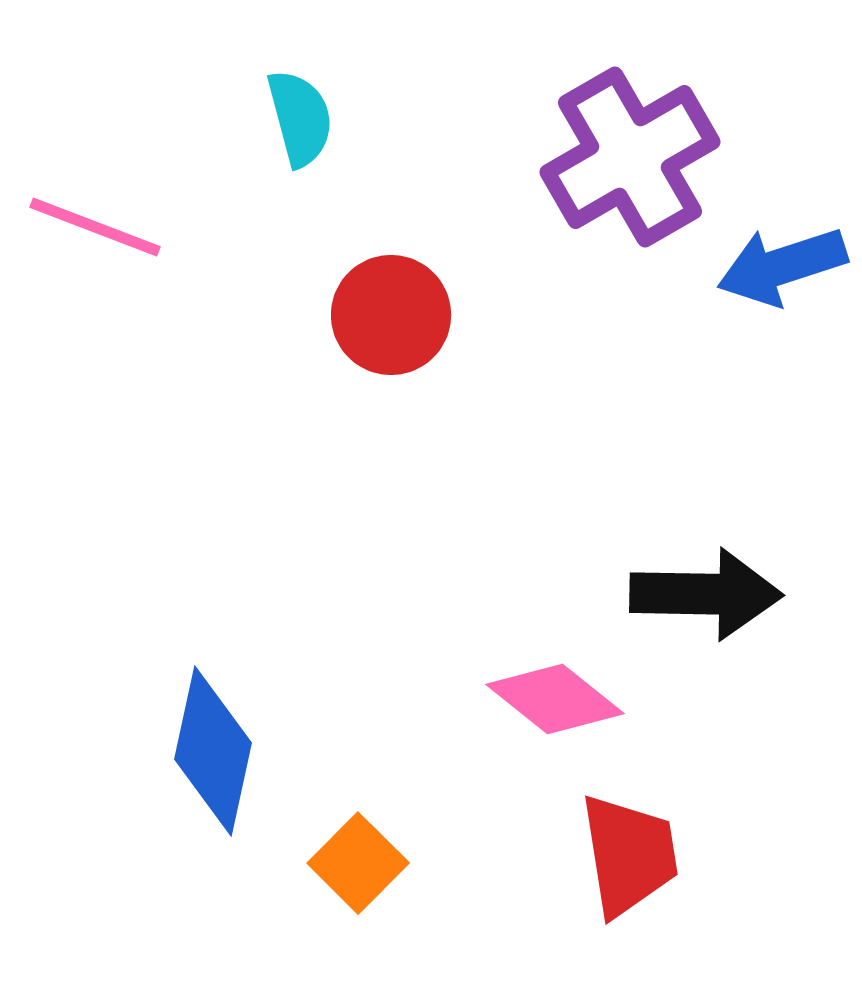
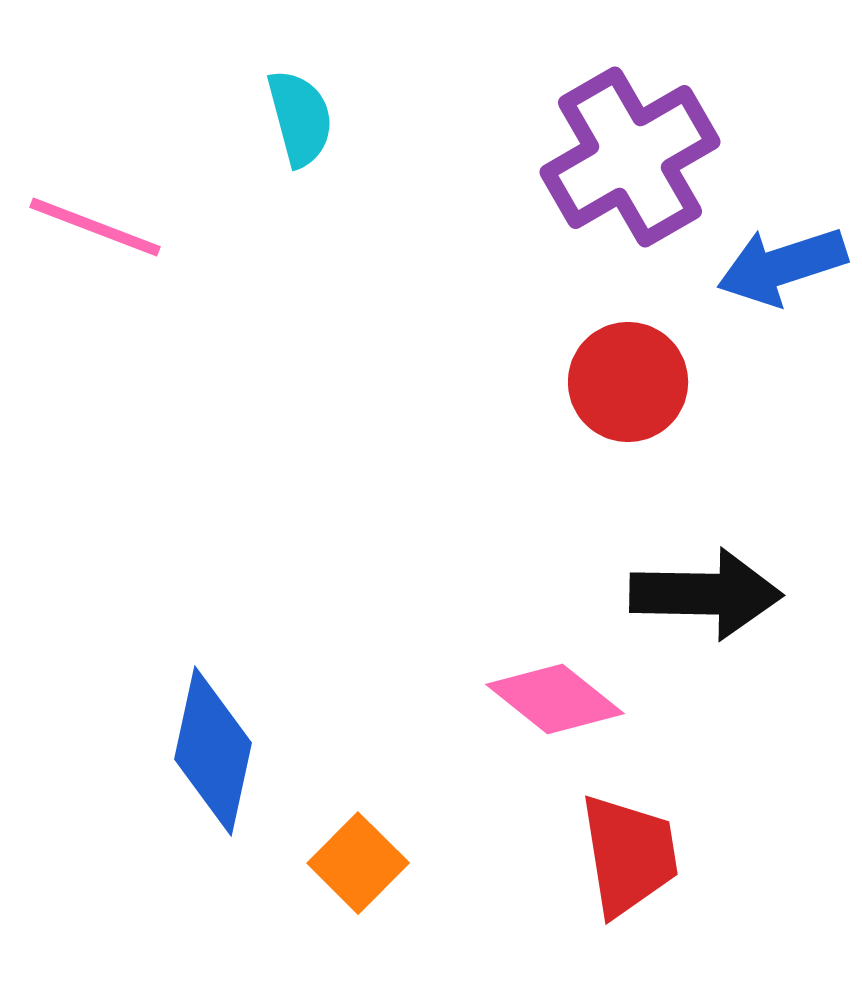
red circle: moved 237 px right, 67 px down
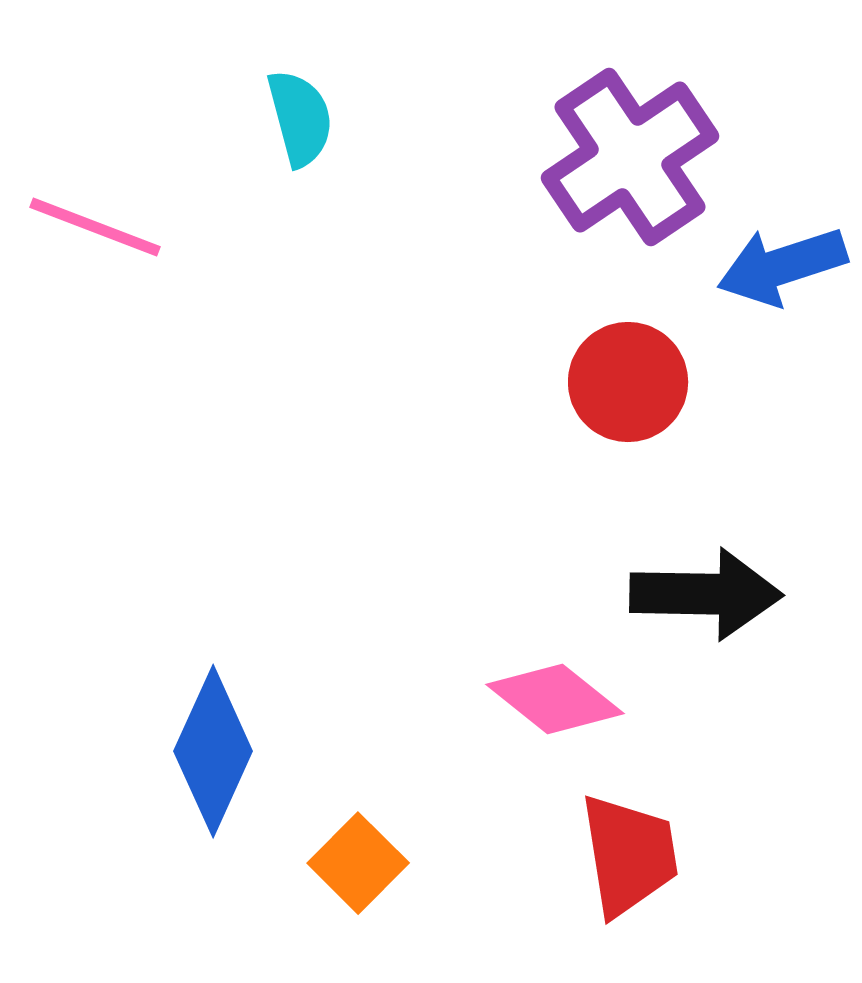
purple cross: rotated 4 degrees counterclockwise
blue diamond: rotated 12 degrees clockwise
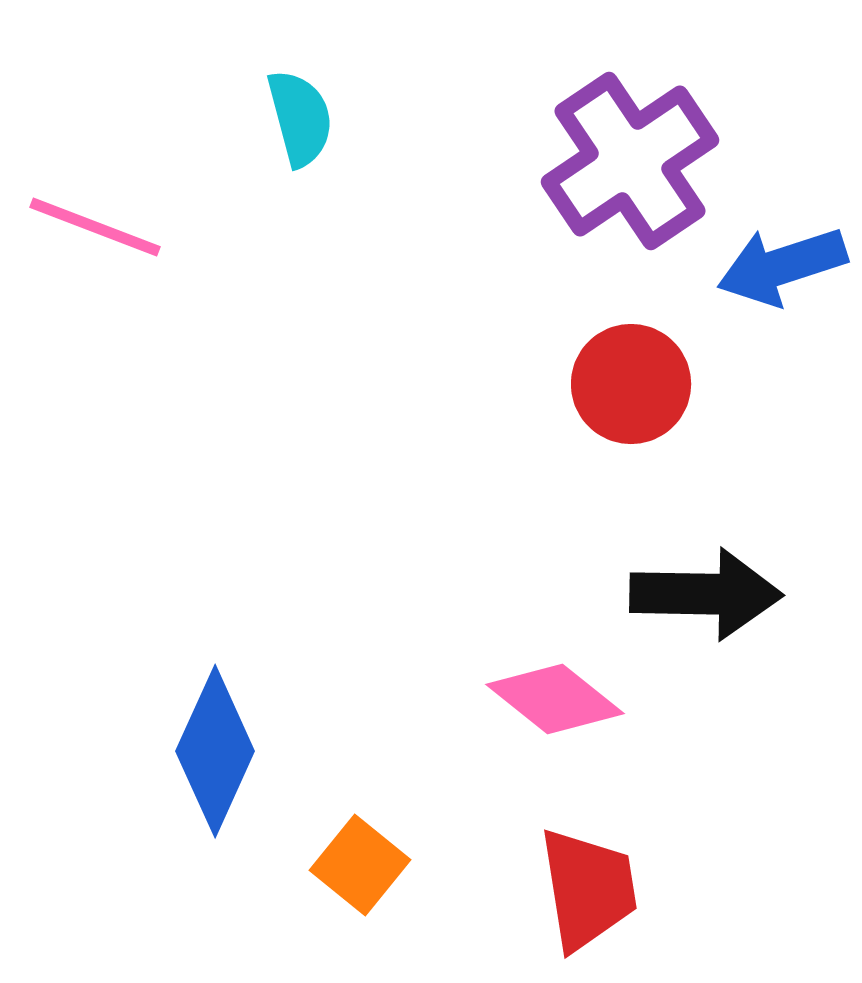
purple cross: moved 4 px down
red circle: moved 3 px right, 2 px down
blue diamond: moved 2 px right
red trapezoid: moved 41 px left, 34 px down
orange square: moved 2 px right, 2 px down; rotated 6 degrees counterclockwise
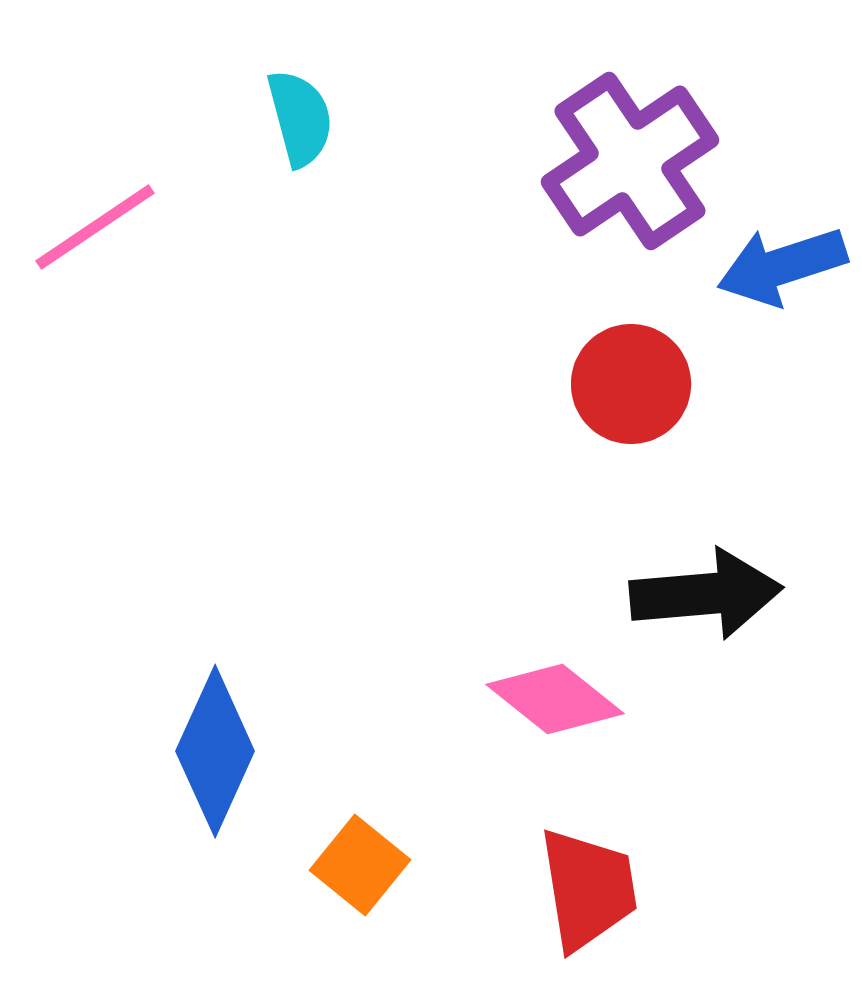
pink line: rotated 55 degrees counterclockwise
black arrow: rotated 6 degrees counterclockwise
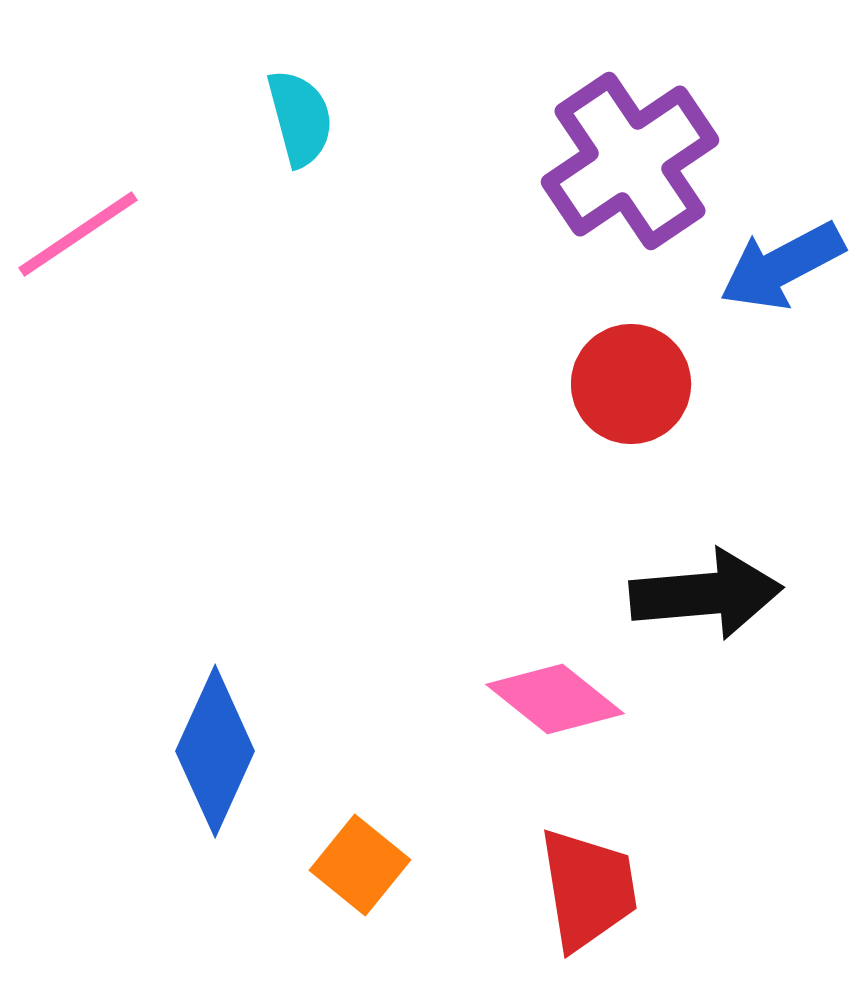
pink line: moved 17 px left, 7 px down
blue arrow: rotated 10 degrees counterclockwise
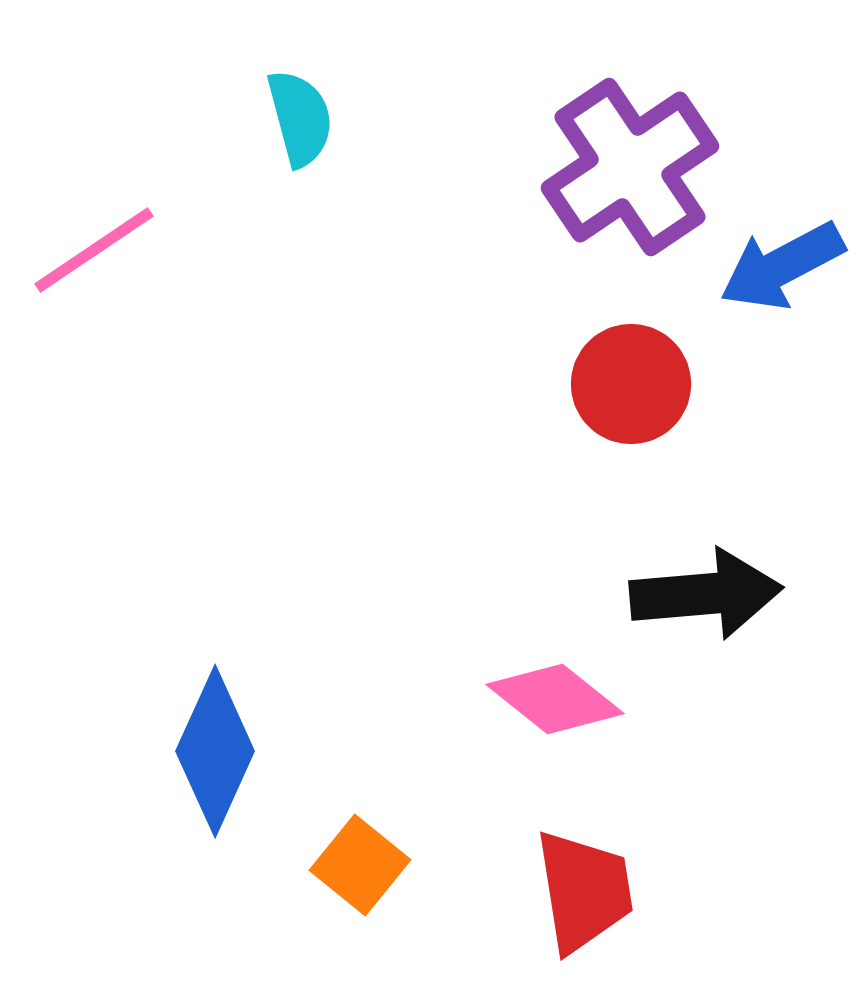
purple cross: moved 6 px down
pink line: moved 16 px right, 16 px down
red trapezoid: moved 4 px left, 2 px down
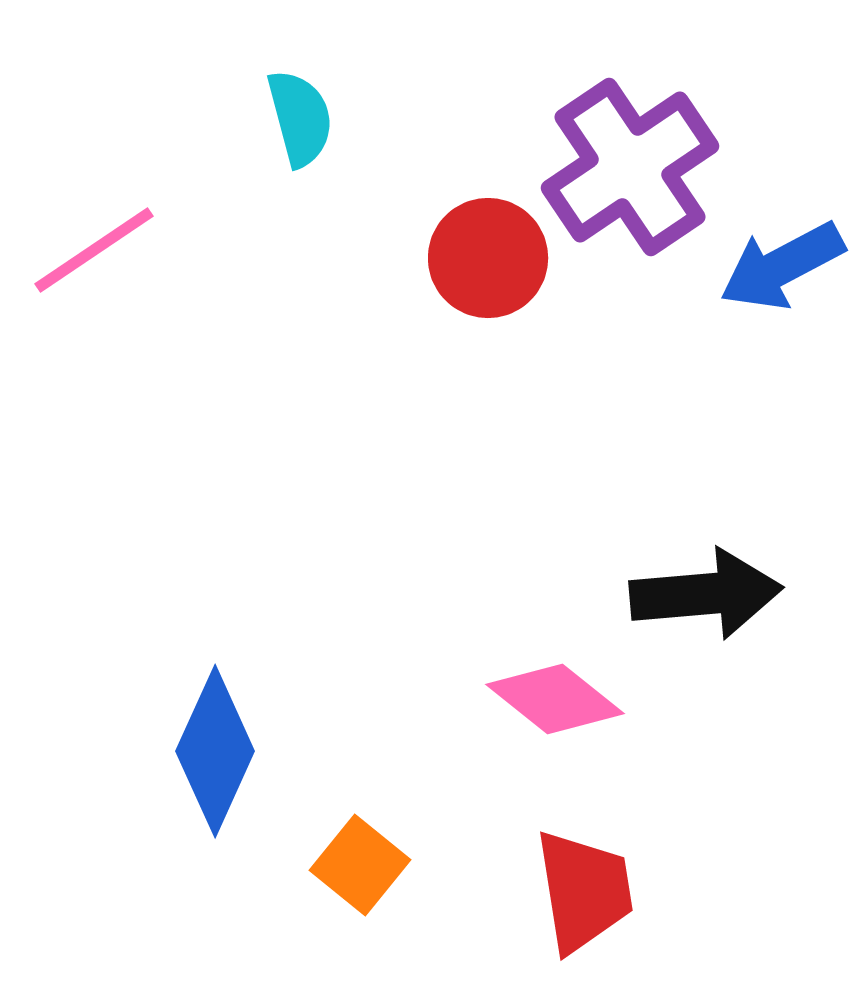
red circle: moved 143 px left, 126 px up
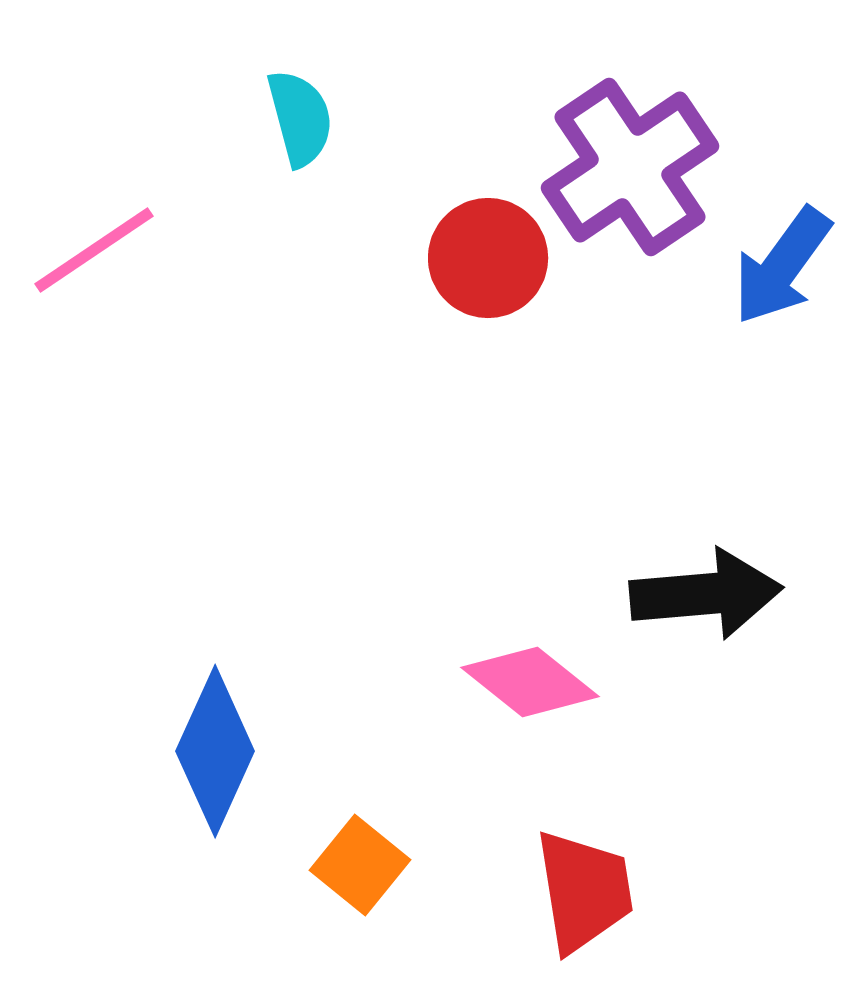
blue arrow: rotated 26 degrees counterclockwise
pink diamond: moved 25 px left, 17 px up
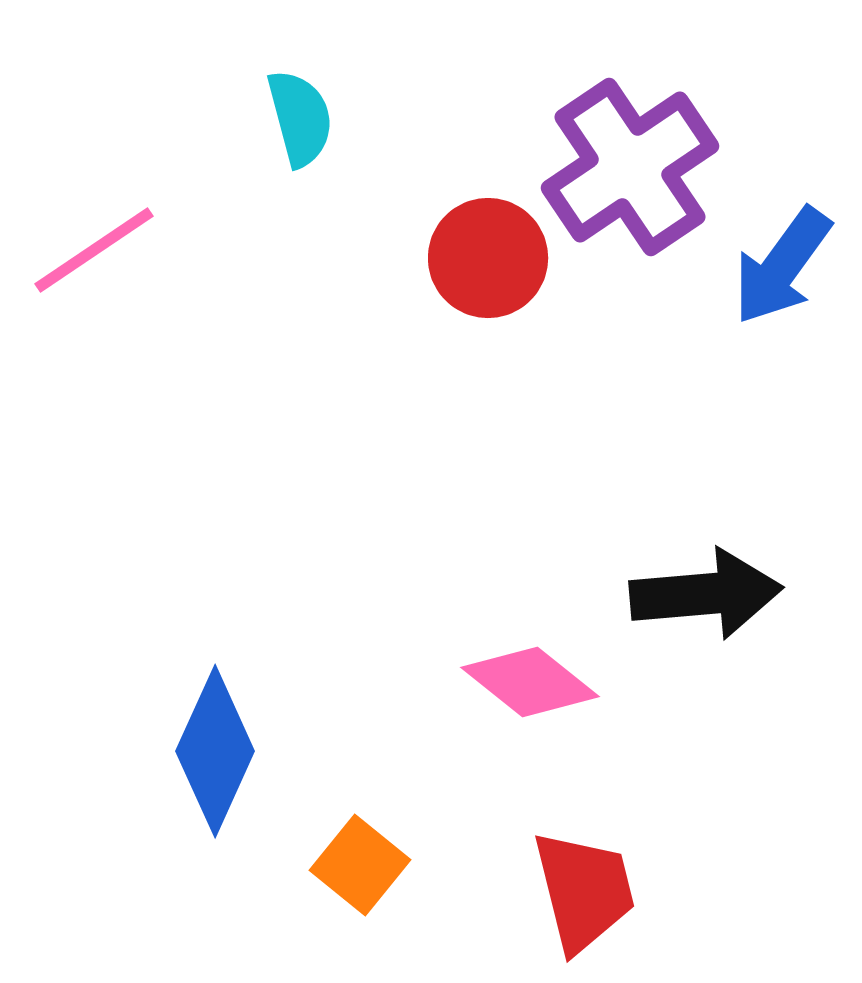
red trapezoid: rotated 5 degrees counterclockwise
